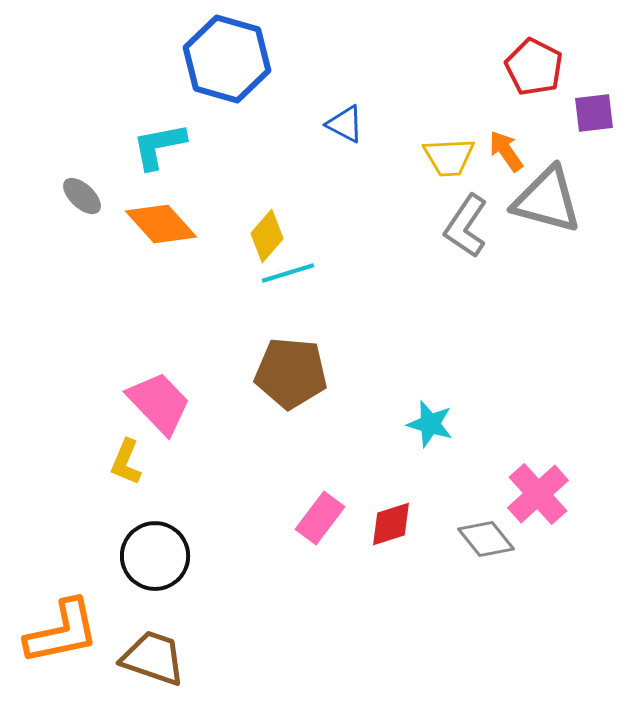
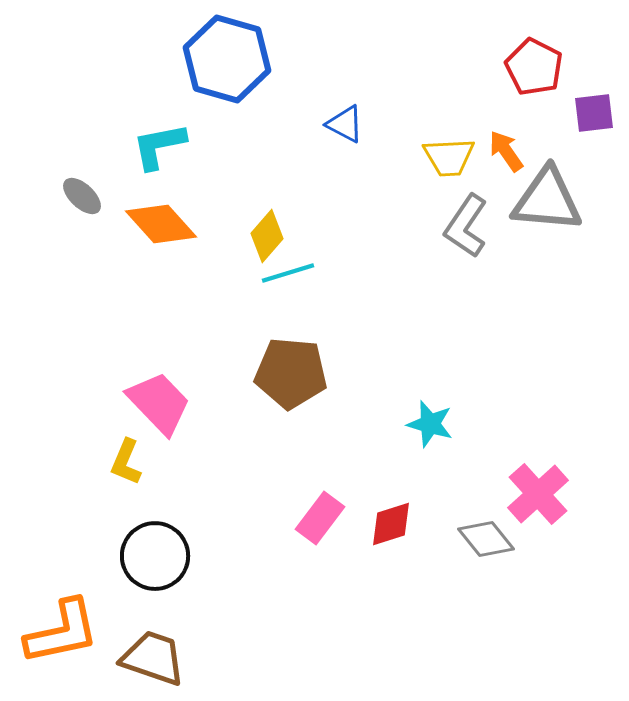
gray triangle: rotated 10 degrees counterclockwise
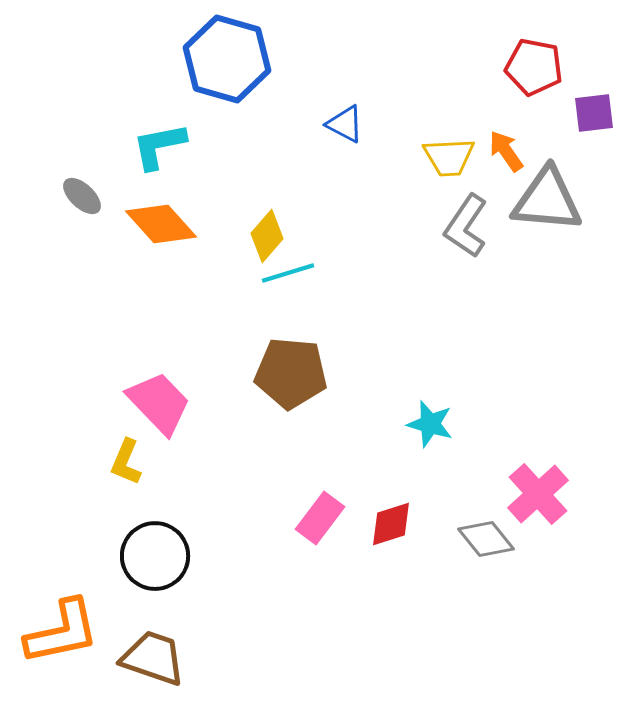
red pentagon: rotated 16 degrees counterclockwise
